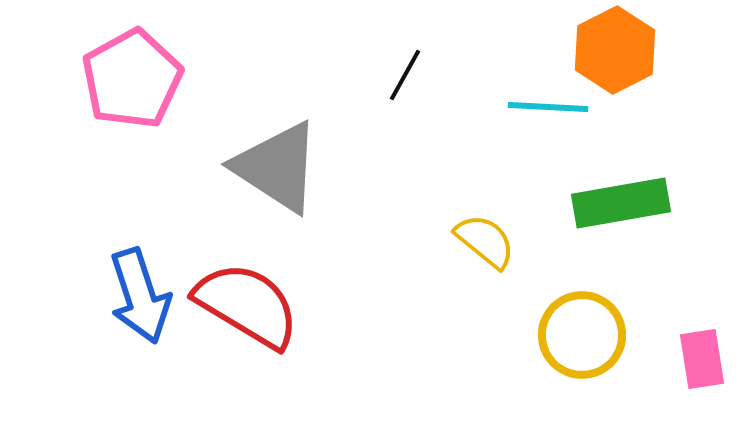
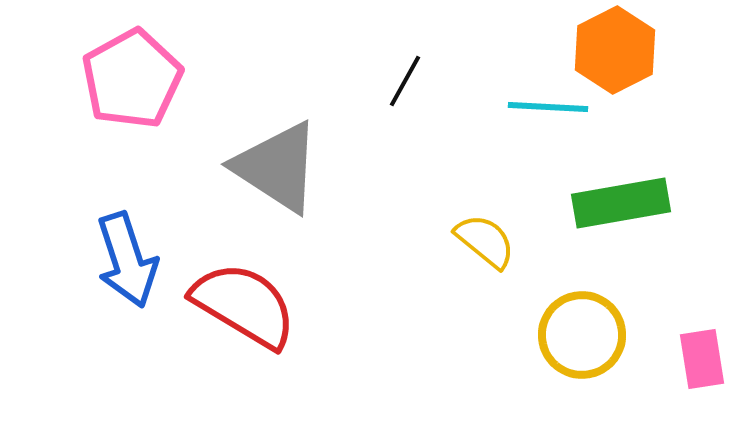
black line: moved 6 px down
blue arrow: moved 13 px left, 36 px up
red semicircle: moved 3 px left
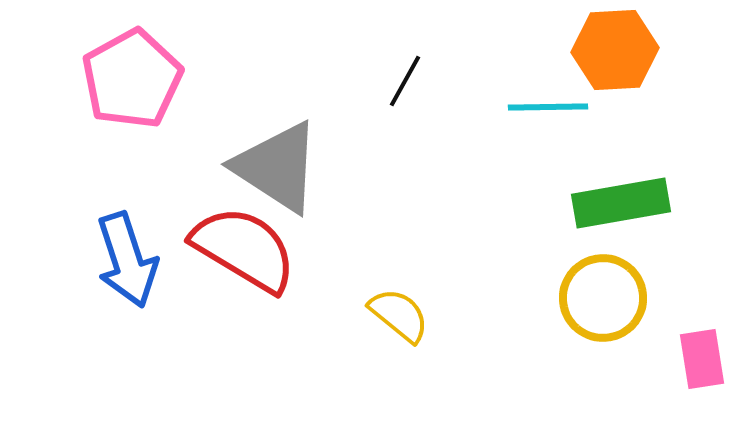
orange hexagon: rotated 24 degrees clockwise
cyan line: rotated 4 degrees counterclockwise
yellow semicircle: moved 86 px left, 74 px down
red semicircle: moved 56 px up
yellow circle: moved 21 px right, 37 px up
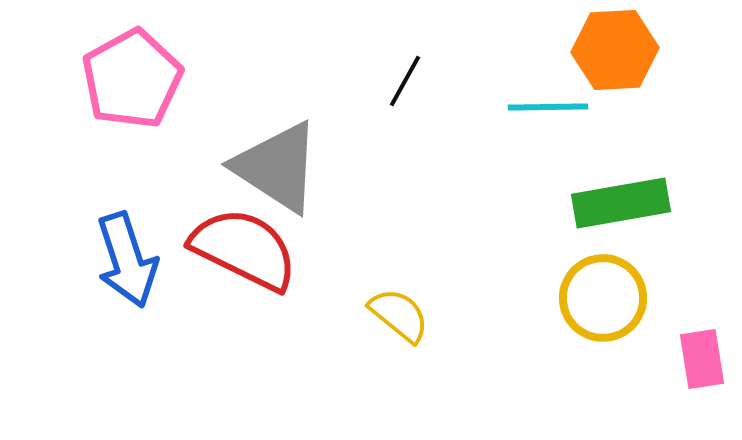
red semicircle: rotated 5 degrees counterclockwise
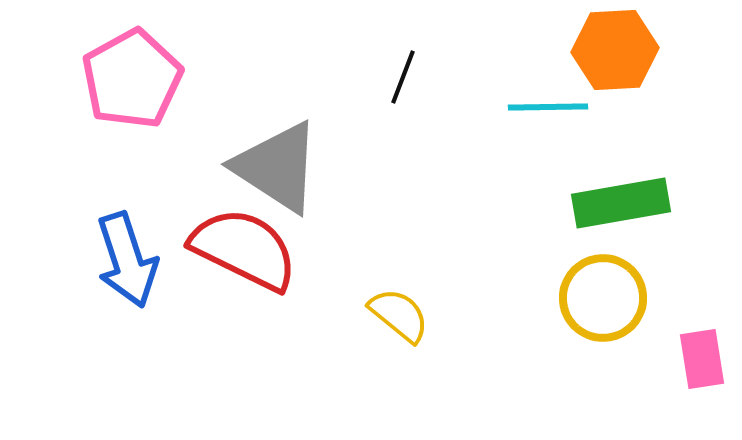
black line: moved 2 px left, 4 px up; rotated 8 degrees counterclockwise
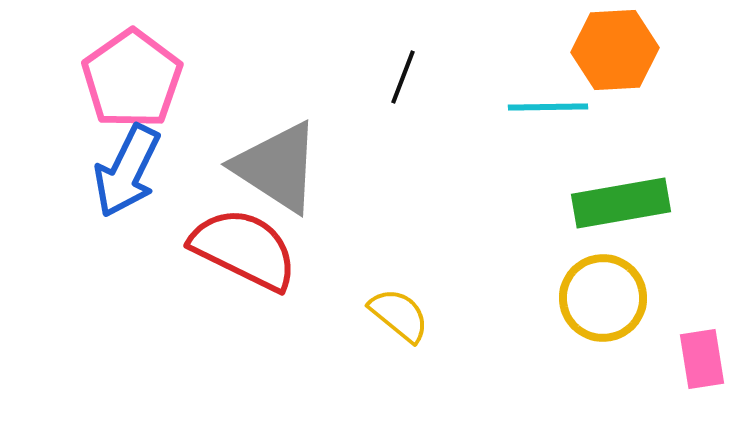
pink pentagon: rotated 6 degrees counterclockwise
blue arrow: moved 89 px up; rotated 44 degrees clockwise
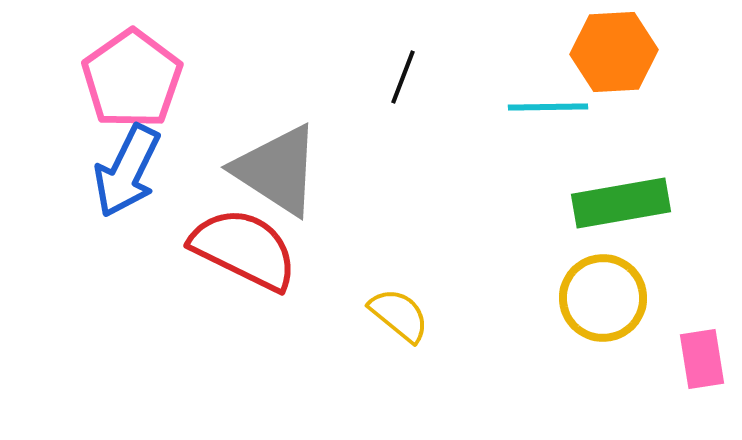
orange hexagon: moved 1 px left, 2 px down
gray triangle: moved 3 px down
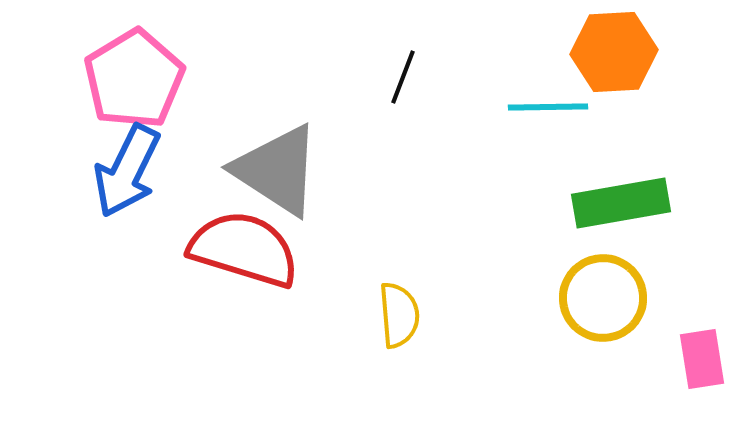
pink pentagon: moved 2 px right; rotated 4 degrees clockwise
red semicircle: rotated 9 degrees counterclockwise
yellow semicircle: rotated 46 degrees clockwise
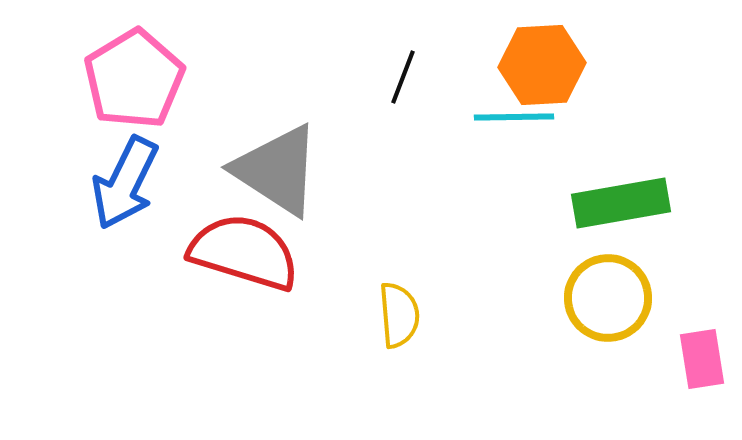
orange hexagon: moved 72 px left, 13 px down
cyan line: moved 34 px left, 10 px down
blue arrow: moved 2 px left, 12 px down
red semicircle: moved 3 px down
yellow circle: moved 5 px right
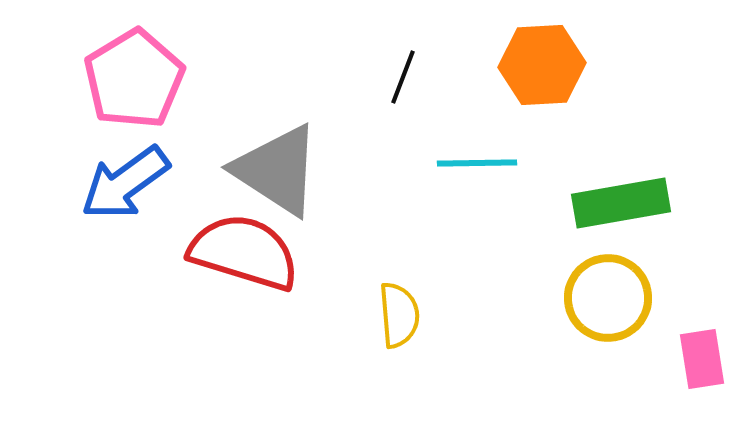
cyan line: moved 37 px left, 46 px down
blue arrow: rotated 28 degrees clockwise
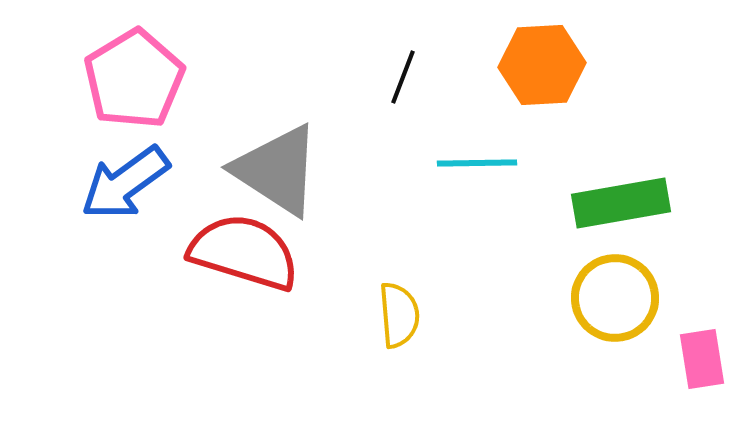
yellow circle: moved 7 px right
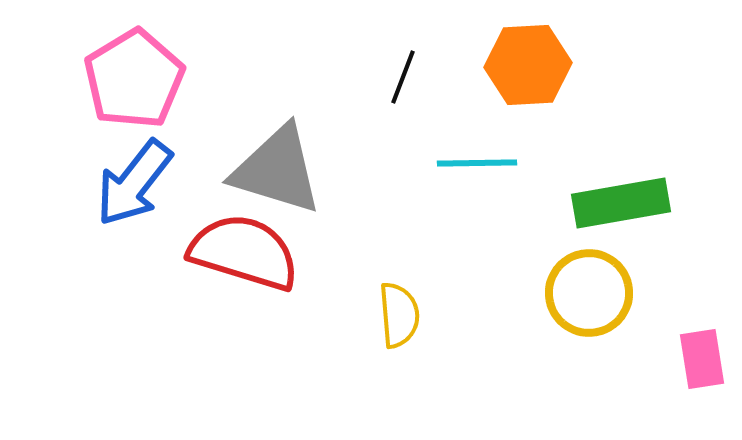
orange hexagon: moved 14 px left
gray triangle: rotated 16 degrees counterclockwise
blue arrow: moved 9 px right; rotated 16 degrees counterclockwise
yellow circle: moved 26 px left, 5 px up
